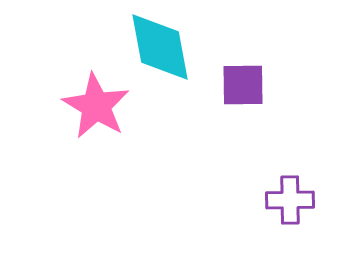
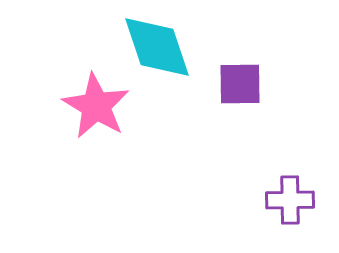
cyan diamond: moved 3 px left; rotated 8 degrees counterclockwise
purple square: moved 3 px left, 1 px up
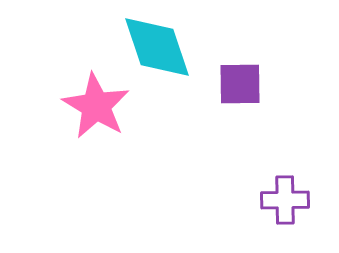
purple cross: moved 5 px left
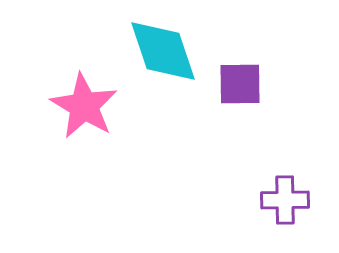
cyan diamond: moved 6 px right, 4 px down
pink star: moved 12 px left
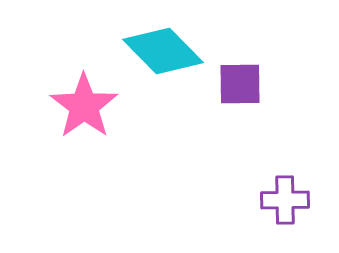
cyan diamond: rotated 26 degrees counterclockwise
pink star: rotated 6 degrees clockwise
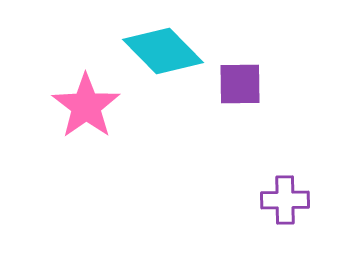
pink star: moved 2 px right
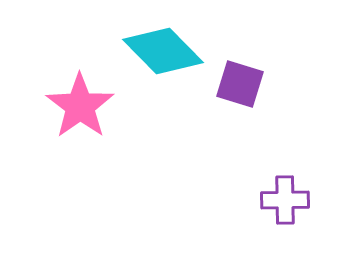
purple square: rotated 18 degrees clockwise
pink star: moved 6 px left
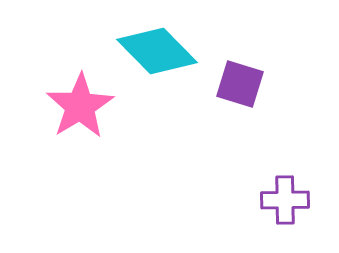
cyan diamond: moved 6 px left
pink star: rotated 4 degrees clockwise
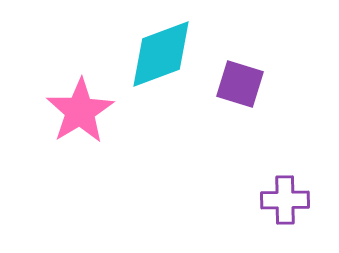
cyan diamond: moved 4 px right, 3 px down; rotated 66 degrees counterclockwise
pink star: moved 5 px down
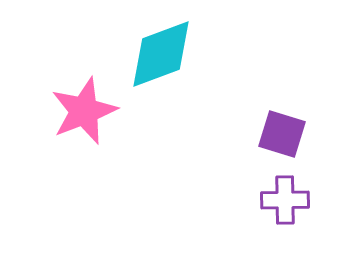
purple square: moved 42 px right, 50 px down
pink star: moved 4 px right; rotated 10 degrees clockwise
